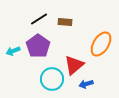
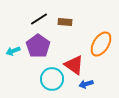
red triangle: rotated 45 degrees counterclockwise
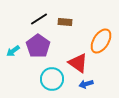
orange ellipse: moved 3 px up
cyan arrow: rotated 16 degrees counterclockwise
red triangle: moved 4 px right, 2 px up
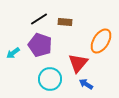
purple pentagon: moved 2 px right, 1 px up; rotated 15 degrees counterclockwise
cyan arrow: moved 2 px down
red triangle: rotated 35 degrees clockwise
cyan circle: moved 2 px left
blue arrow: rotated 48 degrees clockwise
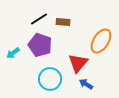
brown rectangle: moved 2 px left
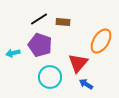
cyan arrow: rotated 24 degrees clockwise
cyan circle: moved 2 px up
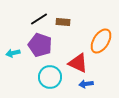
red triangle: rotated 45 degrees counterclockwise
blue arrow: rotated 40 degrees counterclockwise
